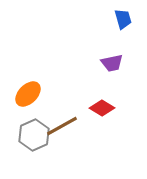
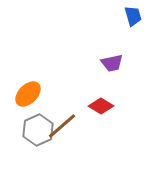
blue trapezoid: moved 10 px right, 3 px up
red diamond: moved 1 px left, 2 px up
brown line: rotated 12 degrees counterclockwise
gray hexagon: moved 4 px right, 5 px up
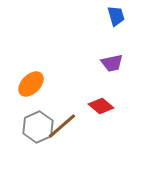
blue trapezoid: moved 17 px left
orange ellipse: moved 3 px right, 10 px up
red diamond: rotated 10 degrees clockwise
gray hexagon: moved 3 px up
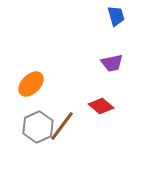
brown line: rotated 12 degrees counterclockwise
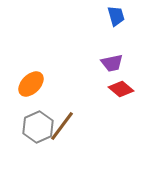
red diamond: moved 20 px right, 17 px up
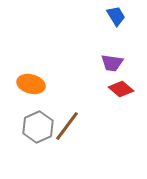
blue trapezoid: rotated 15 degrees counterclockwise
purple trapezoid: rotated 20 degrees clockwise
orange ellipse: rotated 60 degrees clockwise
brown line: moved 5 px right
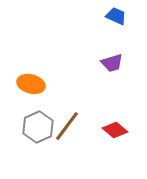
blue trapezoid: rotated 35 degrees counterclockwise
purple trapezoid: rotated 25 degrees counterclockwise
red diamond: moved 6 px left, 41 px down
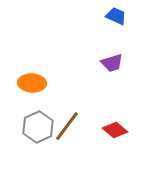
orange ellipse: moved 1 px right, 1 px up; rotated 12 degrees counterclockwise
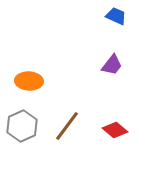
purple trapezoid: moved 2 px down; rotated 35 degrees counterclockwise
orange ellipse: moved 3 px left, 2 px up
gray hexagon: moved 16 px left, 1 px up
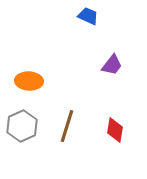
blue trapezoid: moved 28 px left
brown line: rotated 20 degrees counterclockwise
red diamond: rotated 60 degrees clockwise
